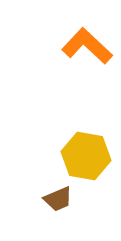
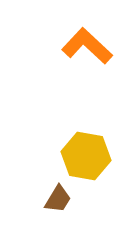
brown trapezoid: rotated 36 degrees counterclockwise
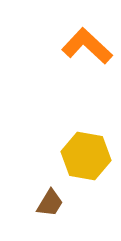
brown trapezoid: moved 8 px left, 4 px down
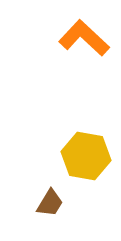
orange L-shape: moved 3 px left, 8 px up
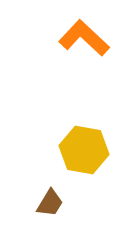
yellow hexagon: moved 2 px left, 6 px up
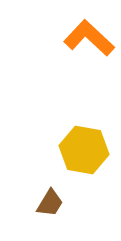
orange L-shape: moved 5 px right
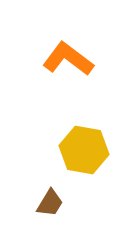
orange L-shape: moved 21 px left, 21 px down; rotated 6 degrees counterclockwise
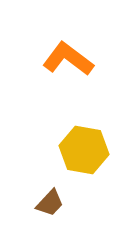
brown trapezoid: rotated 12 degrees clockwise
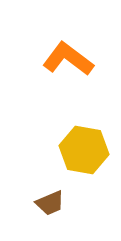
brown trapezoid: rotated 24 degrees clockwise
